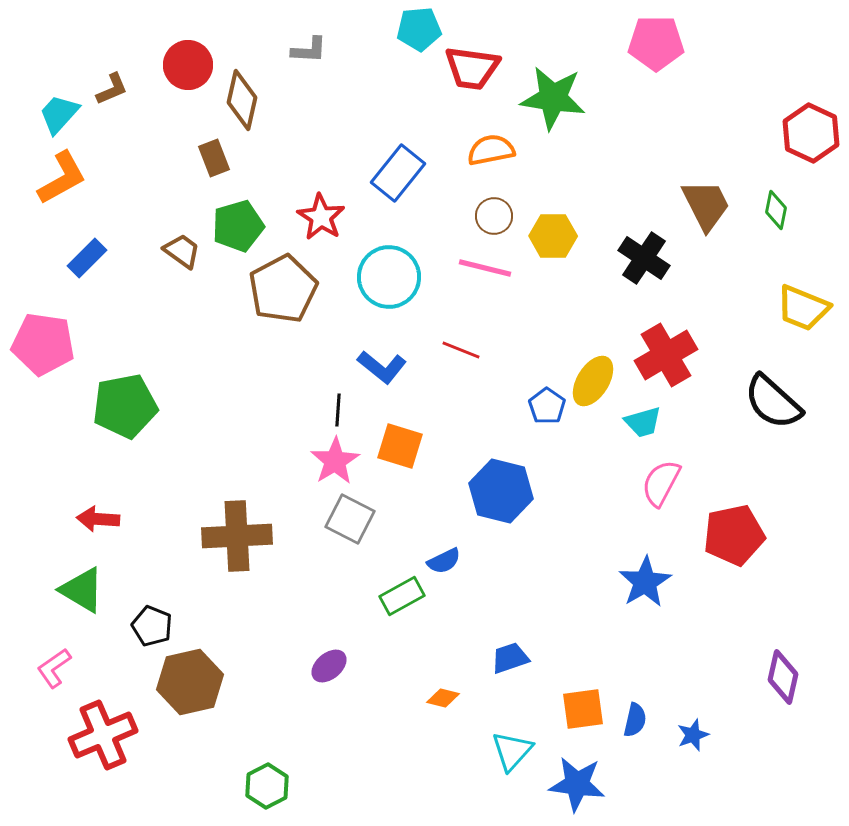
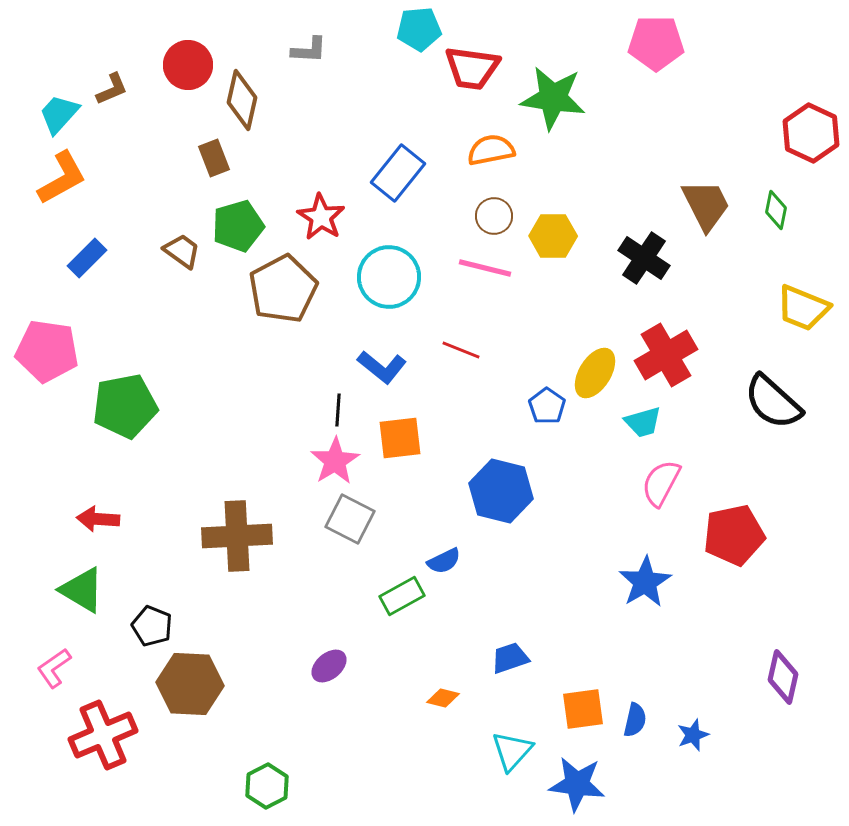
pink pentagon at (43, 344): moved 4 px right, 7 px down
yellow ellipse at (593, 381): moved 2 px right, 8 px up
orange square at (400, 446): moved 8 px up; rotated 24 degrees counterclockwise
brown hexagon at (190, 682): moved 2 px down; rotated 16 degrees clockwise
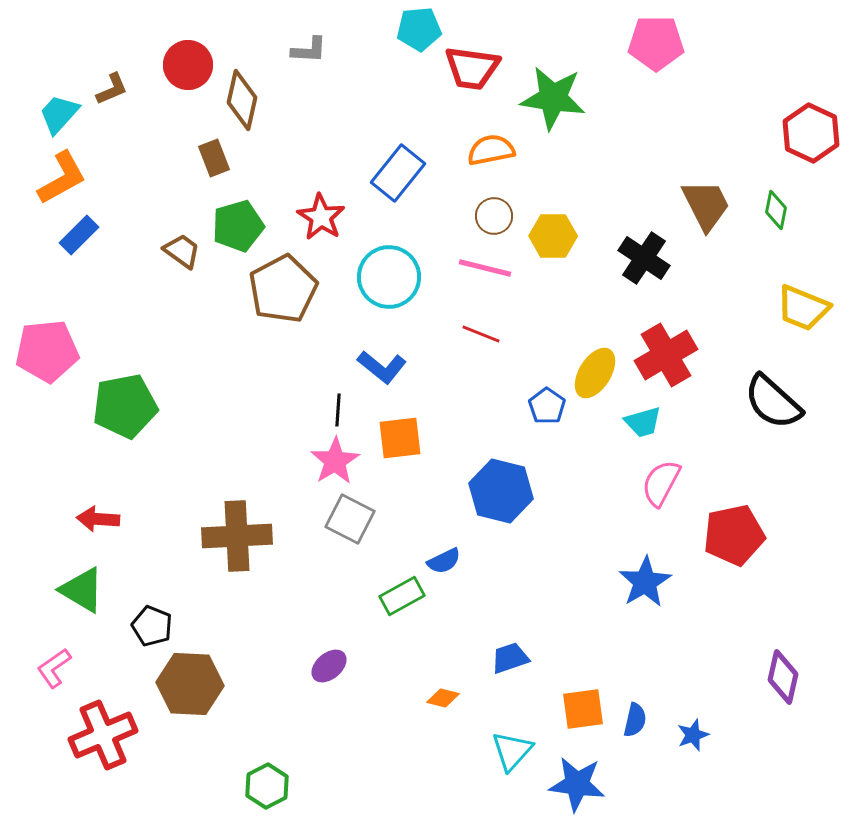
blue rectangle at (87, 258): moved 8 px left, 23 px up
red line at (461, 350): moved 20 px right, 16 px up
pink pentagon at (47, 351): rotated 14 degrees counterclockwise
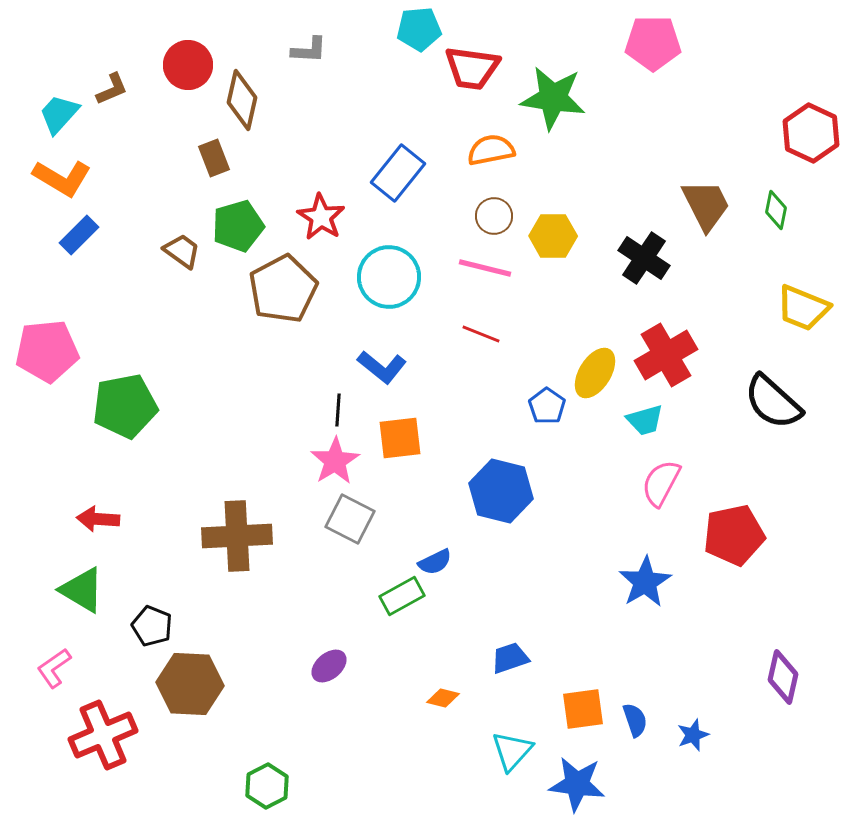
pink pentagon at (656, 43): moved 3 px left
orange L-shape at (62, 178): rotated 60 degrees clockwise
cyan trapezoid at (643, 422): moved 2 px right, 2 px up
blue semicircle at (444, 561): moved 9 px left, 1 px down
blue semicircle at (635, 720): rotated 32 degrees counterclockwise
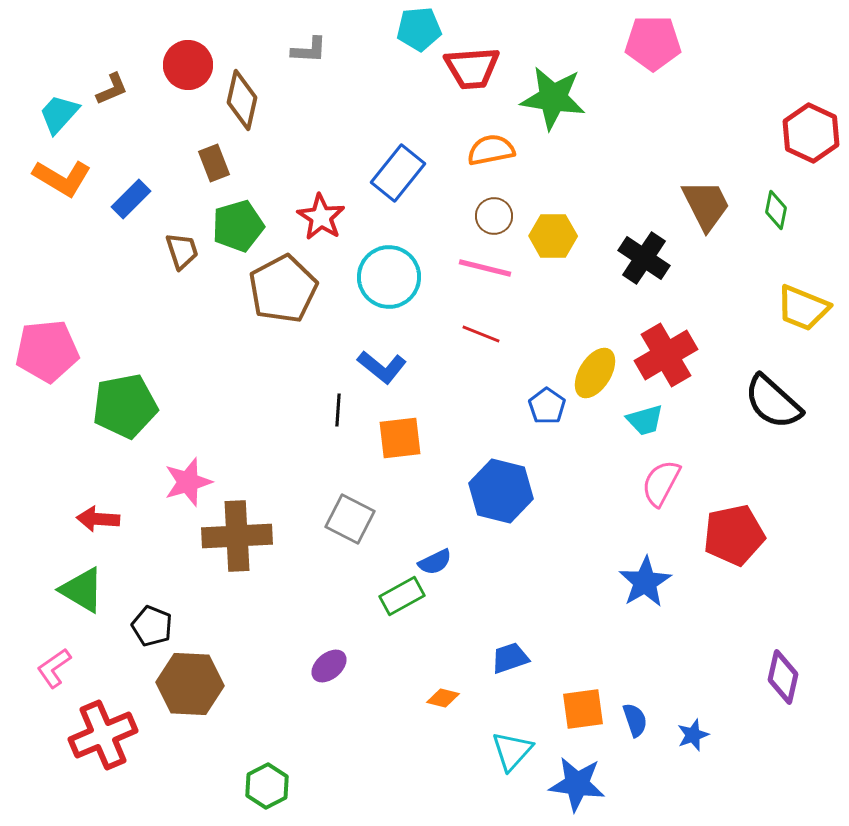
red trapezoid at (472, 68): rotated 12 degrees counterclockwise
brown rectangle at (214, 158): moved 5 px down
blue rectangle at (79, 235): moved 52 px right, 36 px up
brown trapezoid at (182, 251): rotated 36 degrees clockwise
pink star at (335, 461): moved 147 px left, 21 px down; rotated 15 degrees clockwise
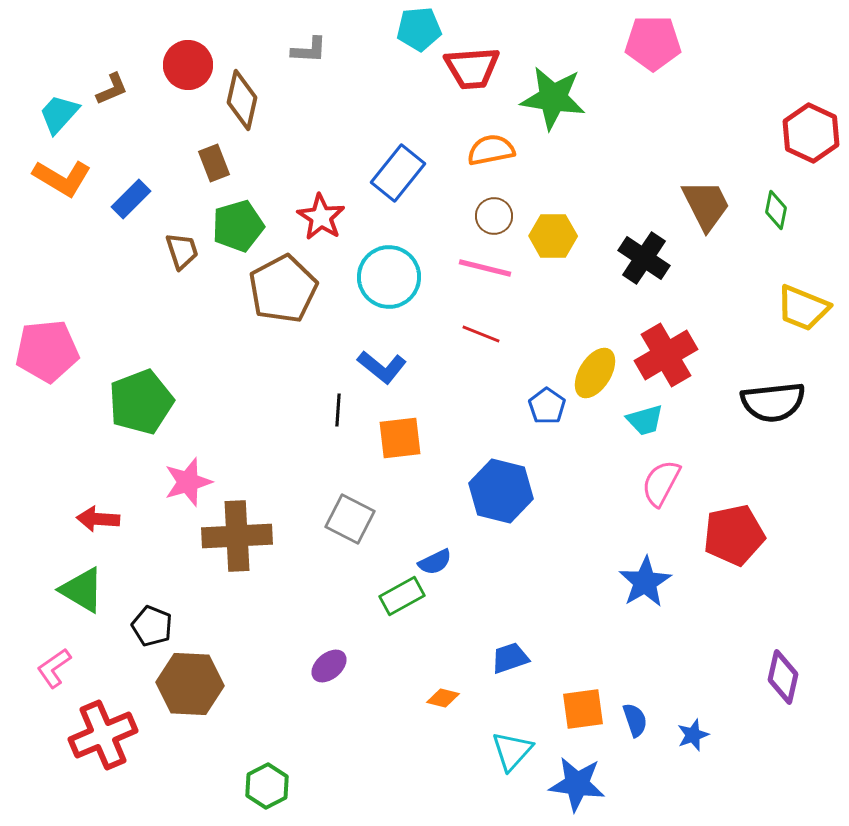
black semicircle at (773, 402): rotated 48 degrees counterclockwise
green pentagon at (125, 406): moved 16 px right, 4 px up; rotated 10 degrees counterclockwise
